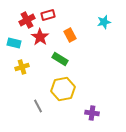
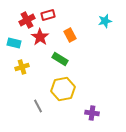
cyan star: moved 1 px right, 1 px up
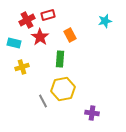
green rectangle: rotated 63 degrees clockwise
gray line: moved 5 px right, 5 px up
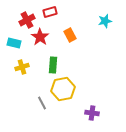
red rectangle: moved 2 px right, 3 px up
green rectangle: moved 7 px left, 6 px down
gray line: moved 1 px left, 2 px down
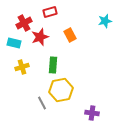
red cross: moved 3 px left, 3 px down
red star: rotated 18 degrees clockwise
yellow hexagon: moved 2 px left, 1 px down
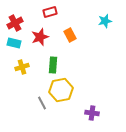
red cross: moved 9 px left
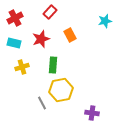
red rectangle: rotated 32 degrees counterclockwise
red cross: moved 5 px up
red star: moved 1 px right, 2 px down
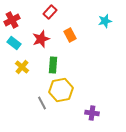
red cross: moved 3 px left, 2 px down
cyan rectangle: rotated 24 degrees clockwise
yellow cross: rotated 32 degrees counterclockwise
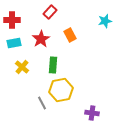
red cross: rotated 28 degrees clockwise
red star: rotated 12 degrees counterclockwise
cyan rectangle: rotated 48 degrees counterclockwise
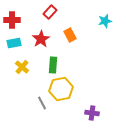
yellow hexagon: moved 1 px up
